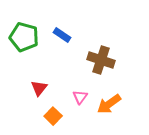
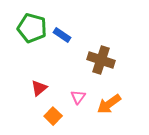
green pentagon: moved 8 px right, 9 px up
red triangle: rotated 12 degrees clockwise
pink triangle: moved 2 px left
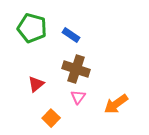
blue rectangle: moved 9 px right
brown cross: moved 25 px left, 9 px down
red triangle: moved 3 px left, 4 px up
orange arrow: moved 7 px right
orange square: moved 2 px left, 2 px down
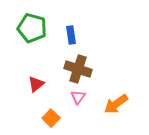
blue rectangle: rotated 48 degrees clockwise
brown cross: moved 2 px right
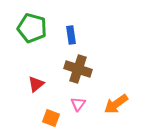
pink triangle: moved 7 px down
orange square: rotated 24 degrees counterclockwise
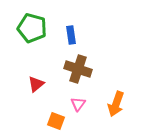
orange arrow: rotated 35 degrees counterclockwise
orange square: moved 5 px right, 3 px down
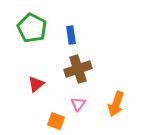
green pentagon: rotated 12 degrees clockwise
brown cross: rotated 36 degrees counterclockwise
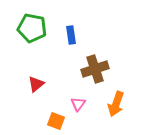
green pentagon: rotated 16 degrees counterclockwise
brown cross: moved 17 px right
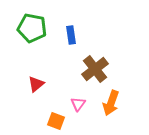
brown cross: rotated 20 degrees counterclockwise
orange arrow: moved 5 px left, 1 px up
